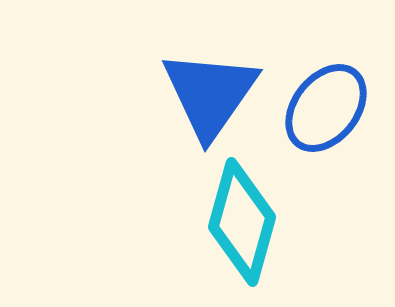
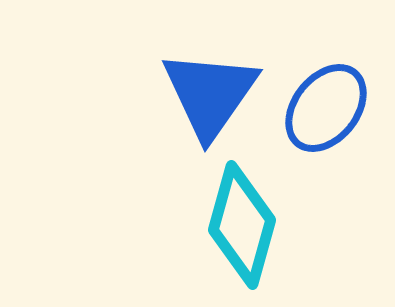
cyan diamond: moved 3 px down
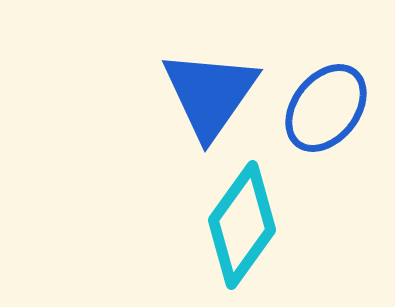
cyan diamond: rotated 20 degrees clockwise
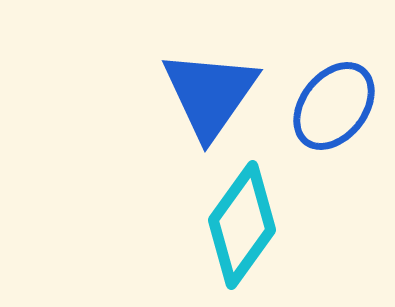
blue ellipse: moved 8 px right, 2 px up
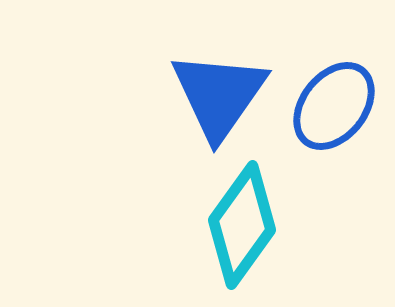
blue triangle: moved 9 px right, 1 px down
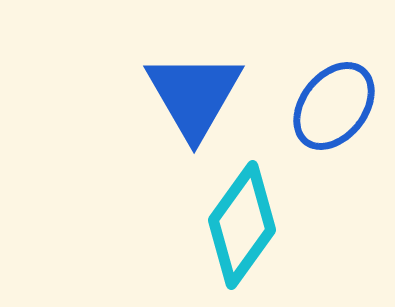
blue triangle: moved 25 px left; rotated 5 degrees counterclockwise
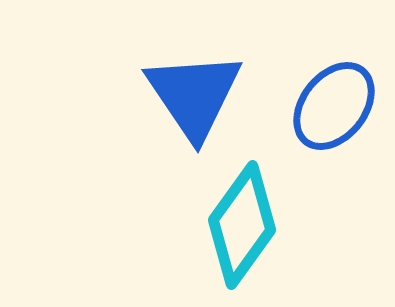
blue triangle: rotated 4 degrees counterclockwise
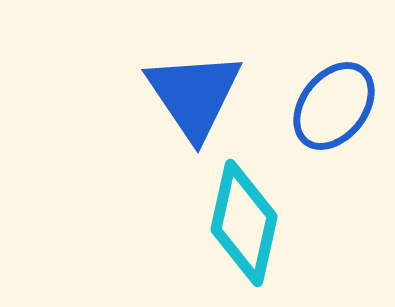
cyan diamond: moved 2 px right, 2 px up; rotated 23 degrees counterclockwise
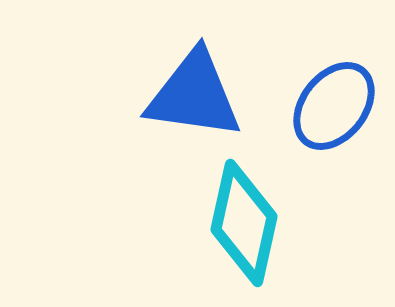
blue triangle: rotated 48 degrees counterclockwise
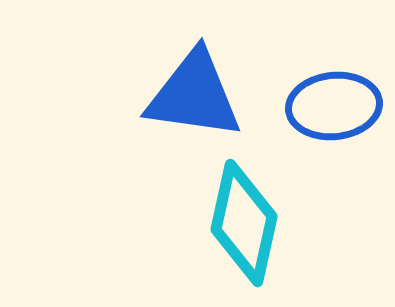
blue ellipse: rotated 46 degrees clockwise
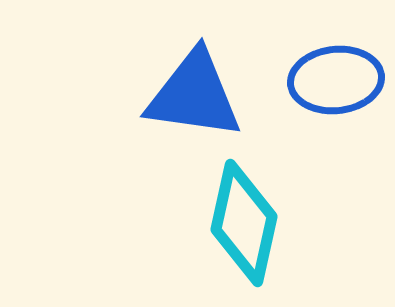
blue ellipse: moved 2 px right, 26 px up
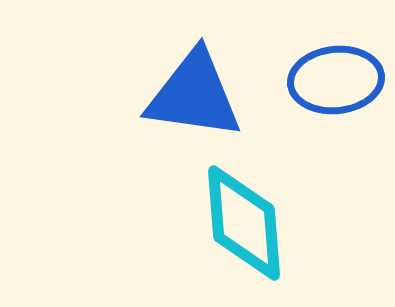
cyan diamond: rotated 17 degrees counterclockwise
